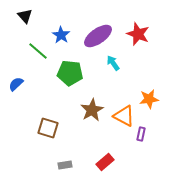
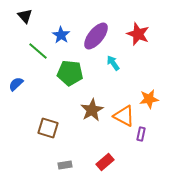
purple ellipse: moved 2 px left; rotated 16 degrees counterclockwise
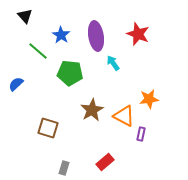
purple ellipse: rotated 48 degrees counterclockwise
gray rectangle: moved 1 px left, 3 px down; rotated 64 degrees counterclockwise
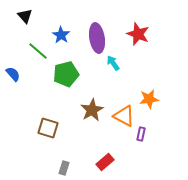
purple ellipse: moved 1 px right, 2 px down
green pentagon: moved 4 px left, 1 px down; rotated 20 degrees counterclockwise
blue semicircle: moved 3 px left, 10 px up; rotated 91 degrees clockwise
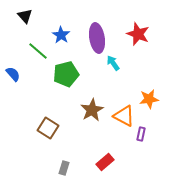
brown square: rotated 15 degrees clockwise
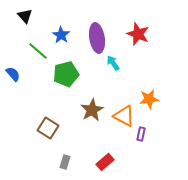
gray rectangle: moved 1 px right, 6 px up
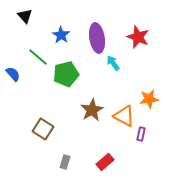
red star: moved 3 px down
green line: moved 6 px down
brown square: moved 5 px left, 1 px down
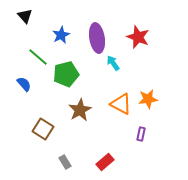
blue star: rotated 12 degrees clockwise
blue semicircle: moved 11 px right, 10 px down
orange star: moved 1 px left
brown star: moved 12 px left
orange triangle: moved 3 px left, 12 px up
gray rectangle: rotated 48 degrees counterclockwise
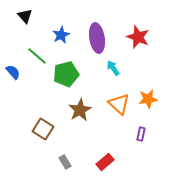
green line: moved 1 px left, 1 px up
cyan arrow: moved 5 px down
blue semicircle: moved 11 px left, 12 px up
orange triangle: moved 2 px left; rotated 15 degrees clockwise
